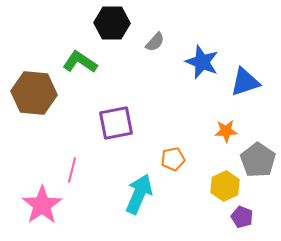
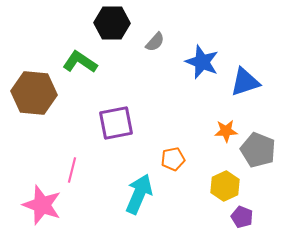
gray pentagon: moved 10 px up; rotated 12 degrees counterclockwise
pink star: rotated 18 degrees counterclockwise
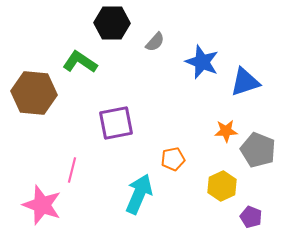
yellow hexagon: moved 3 px left
purple pentagon: moved 9 px right
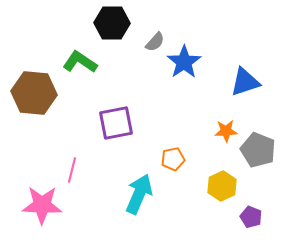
blue star: moved 18 px left; rotated 16 degrees clockwise
pink star: rotated 18 degrees counterclockwise
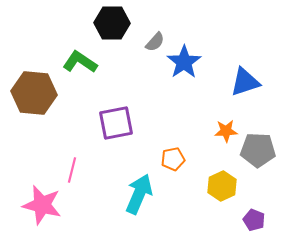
gray pentagon: rotated 20 degrees counterclockwise
pink star: rotated 12 degrees clockwise
purple pentagon: moved 3 px right, 3 px down
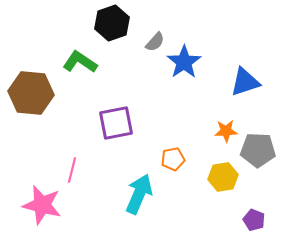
black hexagon: rotated 20 degrees counterclockwise
brown hexagon: moved 3 px left
yellow hexagon: moved 1 px right, 9 px up; rotated 16 degrees clockwise
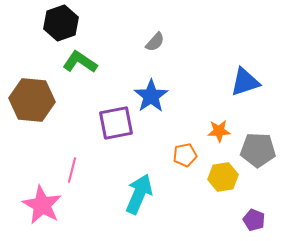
black hexagon: moved 51 px left
blue star: moved 33 px left, 34 px down
brown hexagon: moved 1 px right, 7 px down
orange star: moved 7 px left
orange pentagon: moved 12 px right, 4 px up
pink star: rotated 15 degrees clockwise
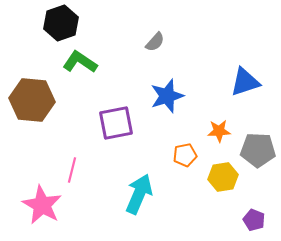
blue star: moved 16 px right; rotated 16 degrees clockwise
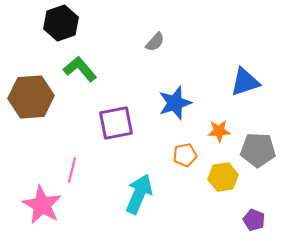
green L-shape: moved 7 px down; rotated 16 degrees clockwise
blue star: moved 8 px right, 7 px down
brown hexagon: moved 1 px left, 3 px up; rotated 9 degrees counterclockwise
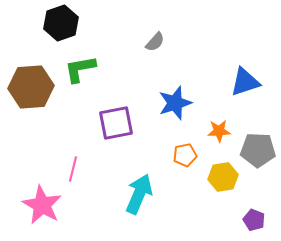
green L-shape: rotated 60 degrees counterclockwise
brown hexagon: moved 10 px up
pink line: moved 1 px right, 1 px up
